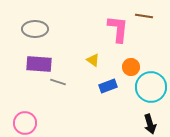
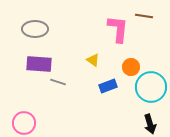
pink circle: moved 1 px left
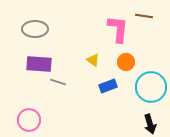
orange circle: moved 5 px left, 5 px up
pink circle: moved 5 px right, 3 px up
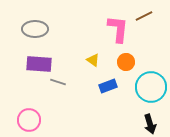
brown line: rotated 36 degrees counterclockwise
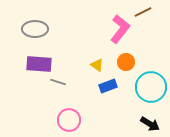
brown line: moved 1 px left, 4 px up
pink L-shape: moved 2 px right; rotated 32 degrees clockwise
yellow triangle: moved 4 px right, 5 px down
pink circle: moved 40 px right
black arrow: rotated 42 degrees counterclockwise
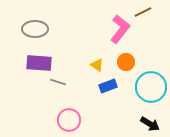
purple rectangle: moved 1 px up
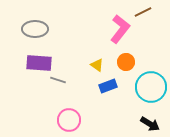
gray line: moved 2 px up
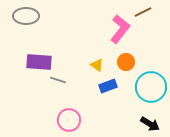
gray ellipse: moved 9 px left, 13 px up
purple rectangle: moved 1 px up
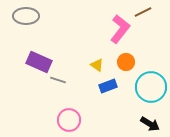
purple rectangle: rotated 20 degrees clockwise
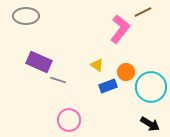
orange circle: moved 10 px down
